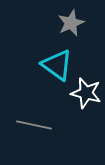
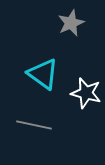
cyan triangle: moved 14 px left, 9 px down
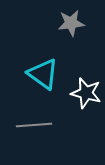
gray star: rotated 16 degrees clockwise
gray line: rotated 16 degrees counterclockwise
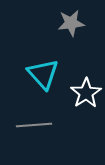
cyan triangle: rotated 12 degrees clockwise
white star: rotated 24 degrees clockwise
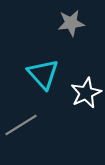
white star: rotated 8 degrees clockwise
gray line: moved 13 px left; rotated 28 degrees counterclockwise
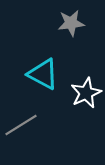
cyan triangle: rotated 20 degrees counterclockwise
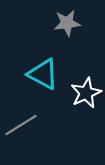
gray star: moved 4 px left
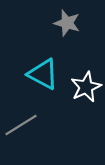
gray star: rotated 24 degrees clockwise
white star: moved 6 px up
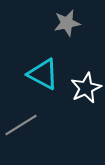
gray star: rotated 28 degrees counterclockwise
white star: moved 1 px down
